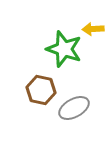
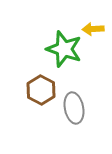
brown hexagon: rotated 16 degrees clockwise
gray ellipse: rotated 72 degrees counterclockwise
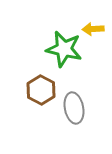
green star: rotated 6 degrees counterclockwise
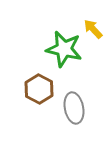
yellow arrow: rotated 50 degrees clockwise
brown hexagon: moved 2 px left, 1 px up
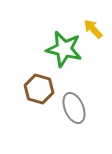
brown hexagon: rotated 12 degrees counterclockwise
gray ellipse: rotated 12 degrees counterclockwise
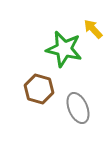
gray ellipse: moved 4 px right
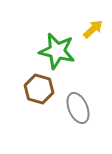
yellow arrow: rotated 90 degrees clockwise
green star: moved 7 px left, 2 px down
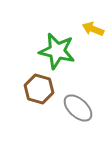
yellow arrow: rotated 115 degrees counterclockwise
gray ellipse: rotated 24 degrees counterclockwise
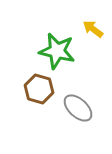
yellow arrow: rotated 15 degrees clockwise
